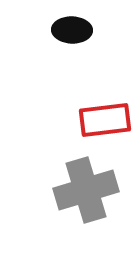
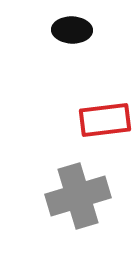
gray cross: moved 8 px left, 6 px down
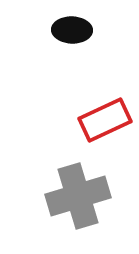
red rectangle: rotated 18 degrees counterclockwise
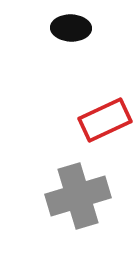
black ellipse: moved 1 px left, 2 px up
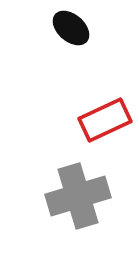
black ellipse: rotated 39 degrees clockwise
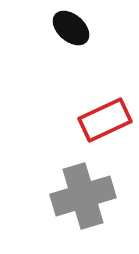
gray cross: moved 5 px right
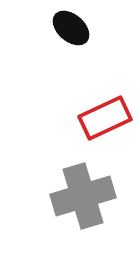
red rectangle: moved 2 px up
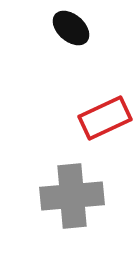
gray cross: moved 11 px left; rotated 12 degrees clockwise
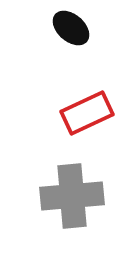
red rectangle: moved 18 px left, 5 px up
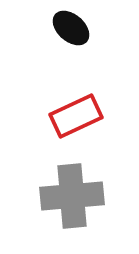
red rectangle: moved 11 px left, 3 px down
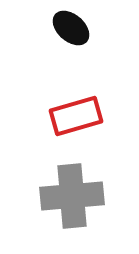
red rectangle: rotated 9 degrees clockwise
